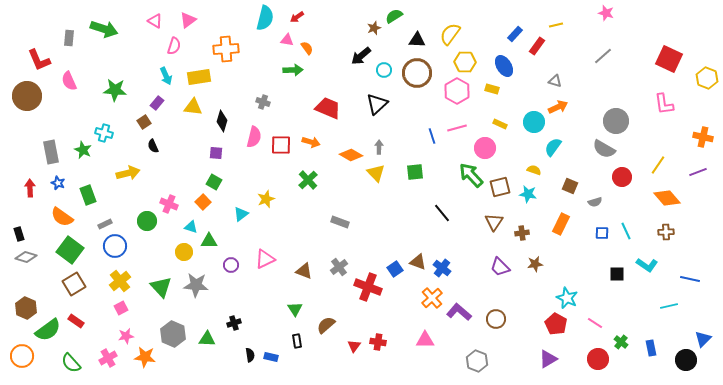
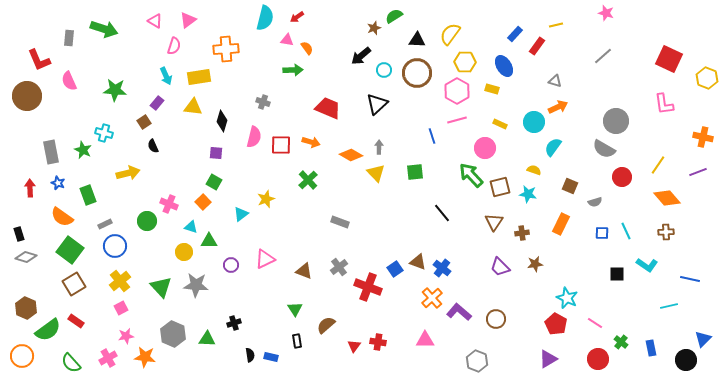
pink line at (457, 128): moved 8 px up
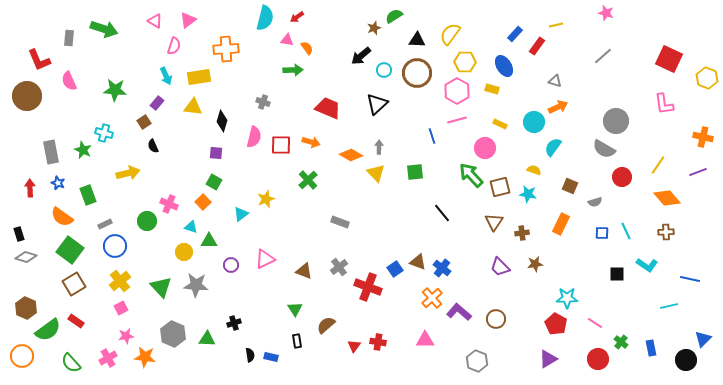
cyan star at (567, 298): rotated 25 degrees counterclockwise
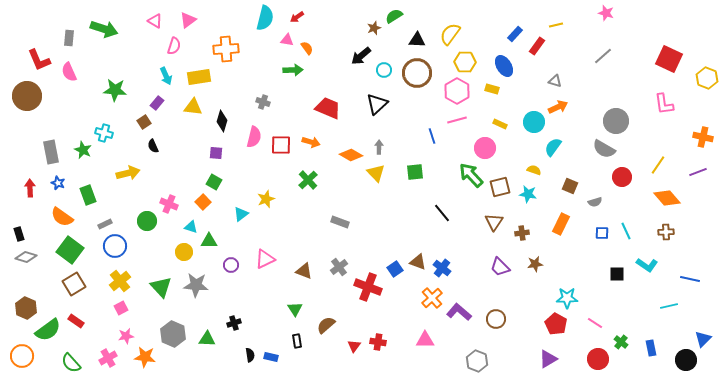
pink semicircle at (69, 81): moved 9 px up
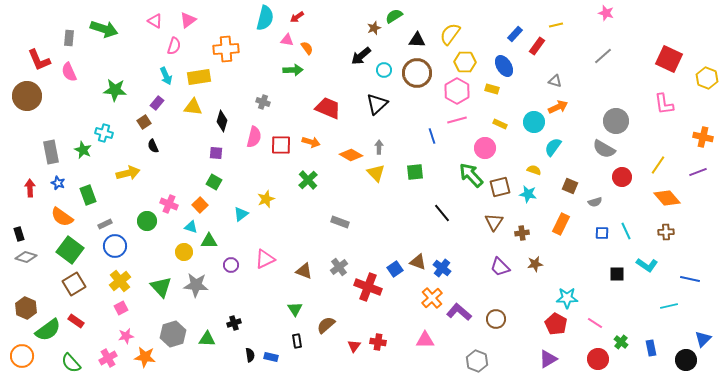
orange square at (203, 202): moved 3 px left, 3 px down
gray hexagon at (173, 334): rotated 20 degrees clockwise
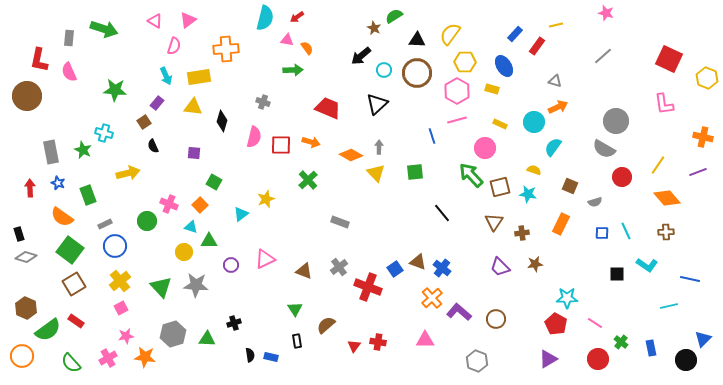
brown star at (374, 28): rotated 24 degrees counterclockwise
red L-shape at (39, 60): rotated 35 degrees clockwise
purple square at (216, 153): moved 22 px left
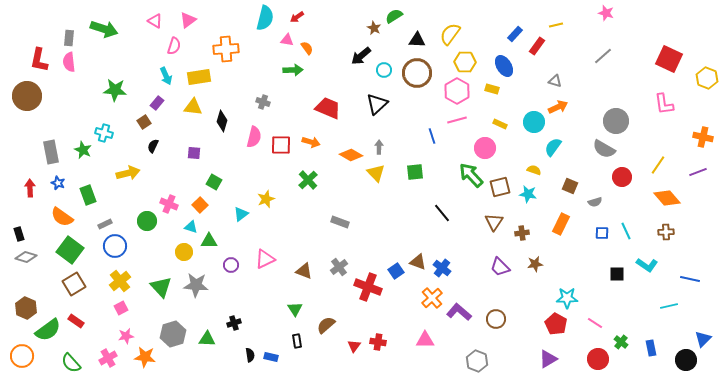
pink semicircle at (69, 72): moved 10 px up; rotated 18 degrees clockwise
black semicircle at (153, 146): rotated 48 degrees clockwise
blue square at (395, 269): moved 1 px right, 2 px down
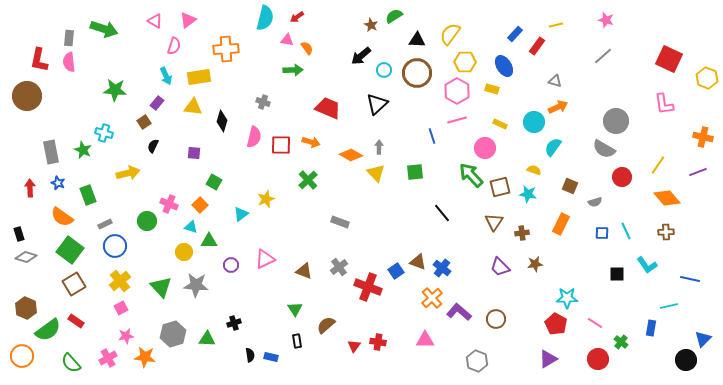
pink star at (606, 13): moved 7 px down
brown star at (374, 28): moved 3 px left, 3 px up
cyan L-shape at (647, 265): rotated 20 degrees clockwise
blue rectangle at (651, 348): moved 20 px up; rotated 21 degrees clockwise
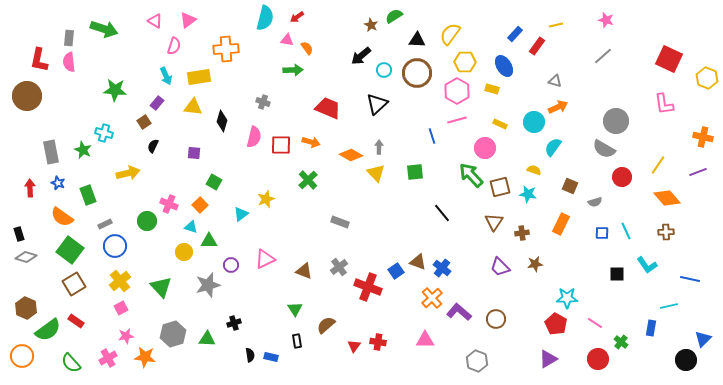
gray star at (196, 285): moved 12 px right; rotated 20 degrees counterclockwise
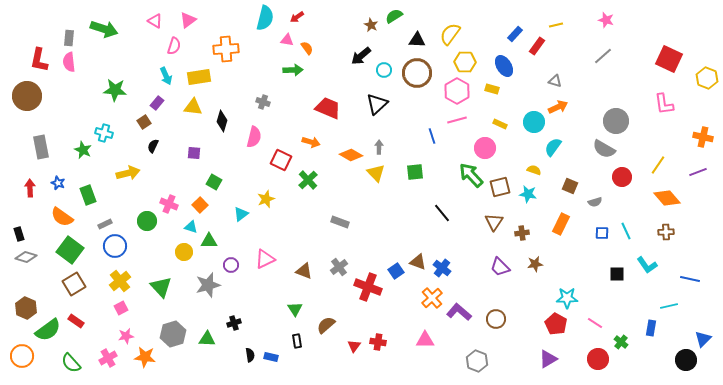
red square at (281, 145): moved 15 px down; rotated 25 degrees clockwise
gray rectangle at (51, 152): moved 10 px left, 5 px up
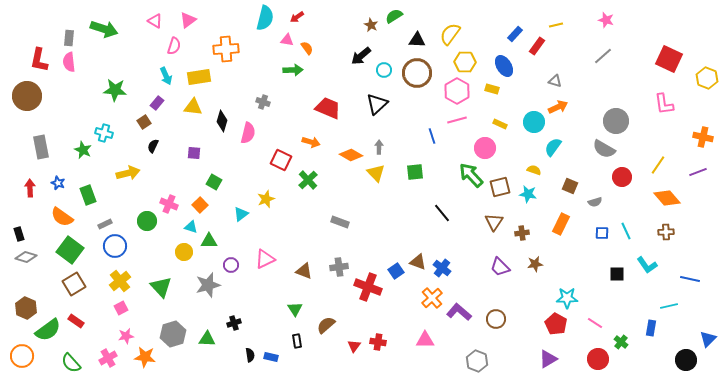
pink semicircle at (254, 137): moved 6 px left, 4 px up
gray cross at (339, 267): rotated 30 degrees clockwise
blue triangle at (703, 339): moved 5 px right
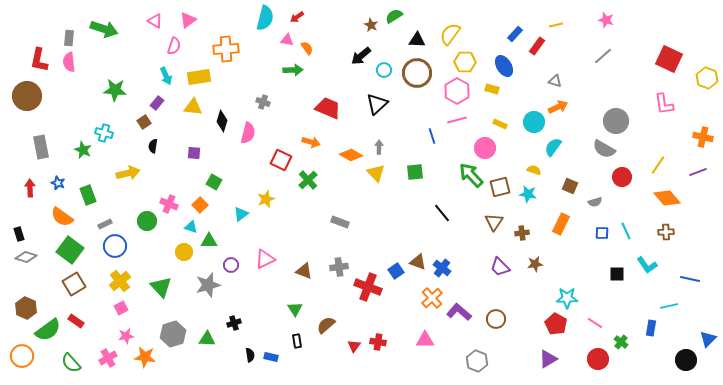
black semicircle at (153, 146): rotated 16 degrees counterclockwise
